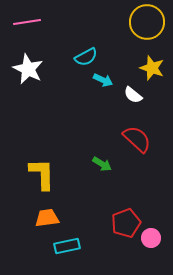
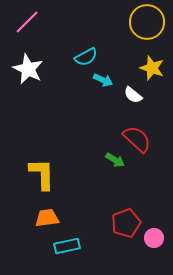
pink line: rotated 36 degrees counterclockwise
green arrow: moved 13 px right, 4 px up
pink circle: moved 3 px right
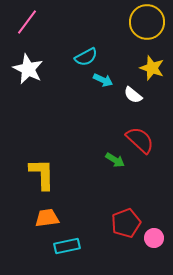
pink line: rotated 8 degrees counterclockwise
red semicircle: moved 3 px right, 1 px down
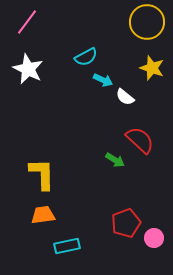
white semicircle: moved 8 px left, 2 px down
orange trapezoid: moved 4 px left, 3 px up
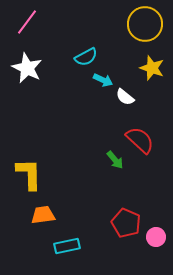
yellow circle: moved 2 px left, 2 px down
white star: moved 1 px left, 1 px up
green arrow: rotated 18 degrees clockwise
yellow L-shape: moved 13 px left
red pentagon: rotated 28 degrees counterclockwise
pink circle: moved 2 px right, 1 px up
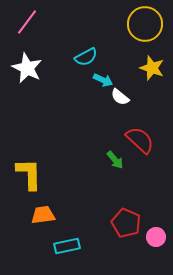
white semicircle: moved 5 px left
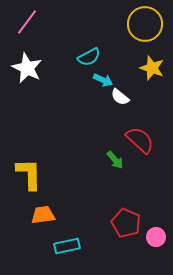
cyan semicircle: moved 3 px right
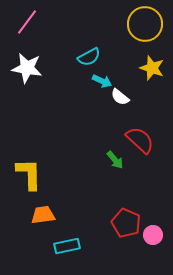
white star: rotated 16 degrees counterclockwise
cyan arrow: moved 1 px left, 1 px down
pink circle: moved 3 px left, 2 px up
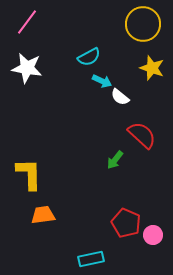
yellow circle: moved 2 px left
red semicircle: moved 2 px right, 5 px up
green arrow: rotated 78 degrees clockwise
cyan rectangle: moved 24 px right, 13 px down
